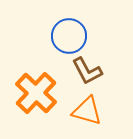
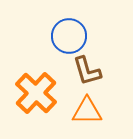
brown L-shape: rotated 12 degrees clockwise
orange triangle: rotated 16 degrees counterclockwise
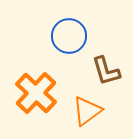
brown L-shape: moved 19 px right
orange triangle: rotated 36 degrees counterclockwise
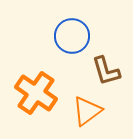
blue circle: moved 3 px right
orange cross: rotated 9 degrees counterclockwise
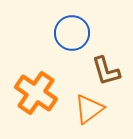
blue circle: moved 3 px up
orange triangle: moved 2 px right, 2 px up
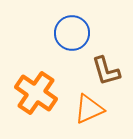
orange triangle: rotated 12 degrees clockwise
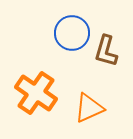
brown L-shape: moved 20 px up; rotated 32 degrees clockwise
orange triangle: moved 1 px up
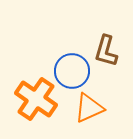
blue circle: moved 38 px down
orange cross: moved 6 px down
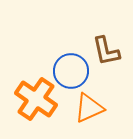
brown L-shape: rotated 28 degrees counterclockwise
blue circle: moved 1 px left
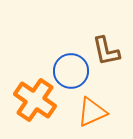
orange cross: moved 1 px left, 1 px down
orange triangle: moved 3 px right, 4 px down
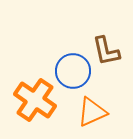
blue circle: moved 2 px right
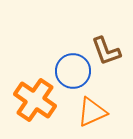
brown L-shape: rotated 8 degrees counterclockwise
